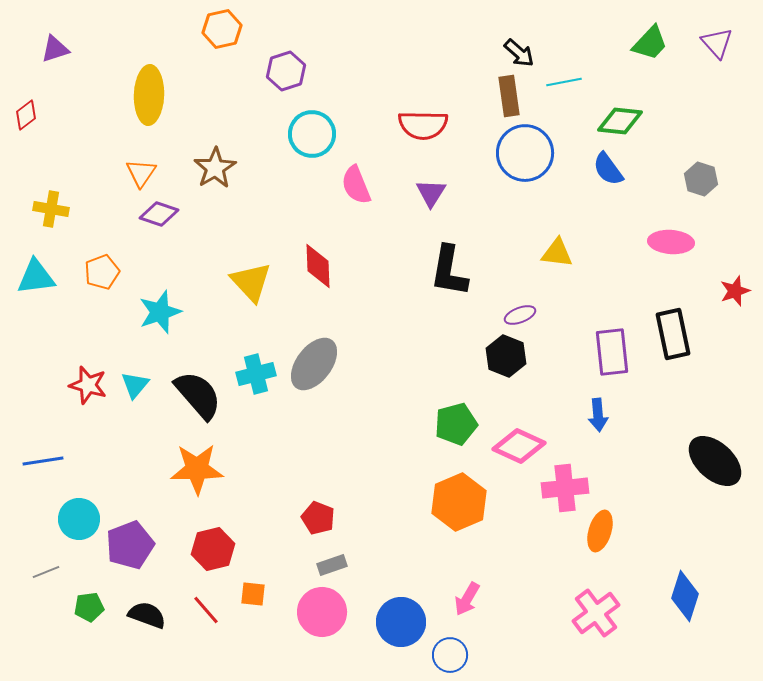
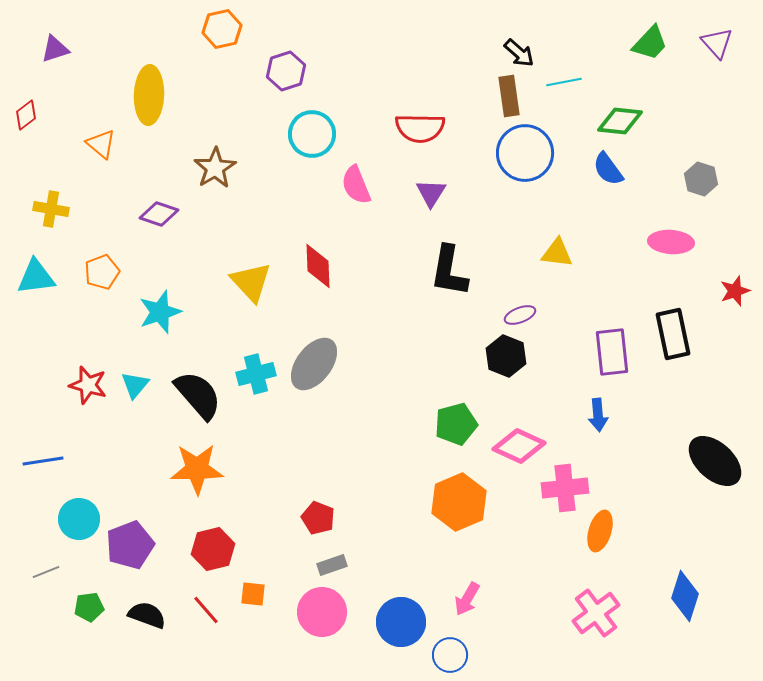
red semicircle at (423, 125): moved 3 px left, 3 px down
orange triangle at (141, 173): moved 40 px left, 29 px up; rotated 24 degrees counterclockwise
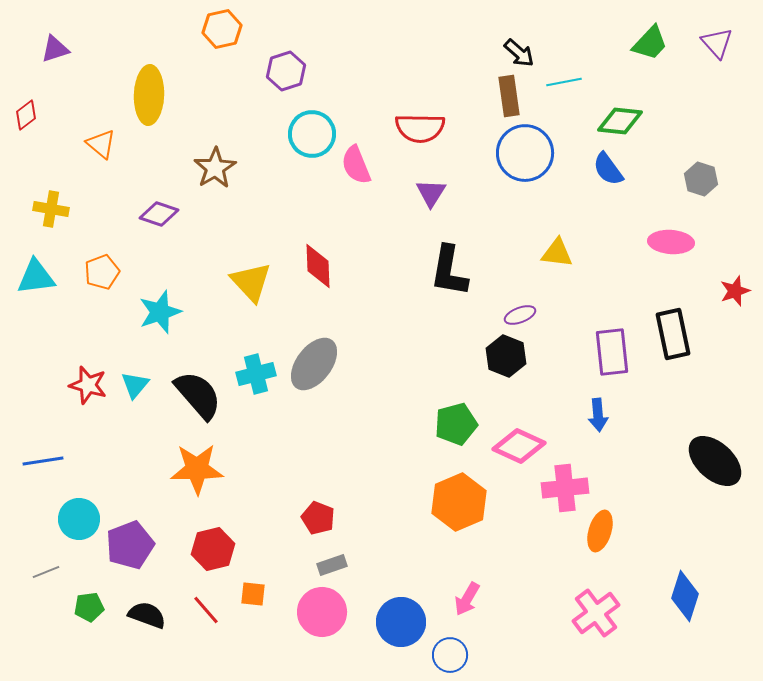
pink semicircle at (356, 185): moved 20 px up
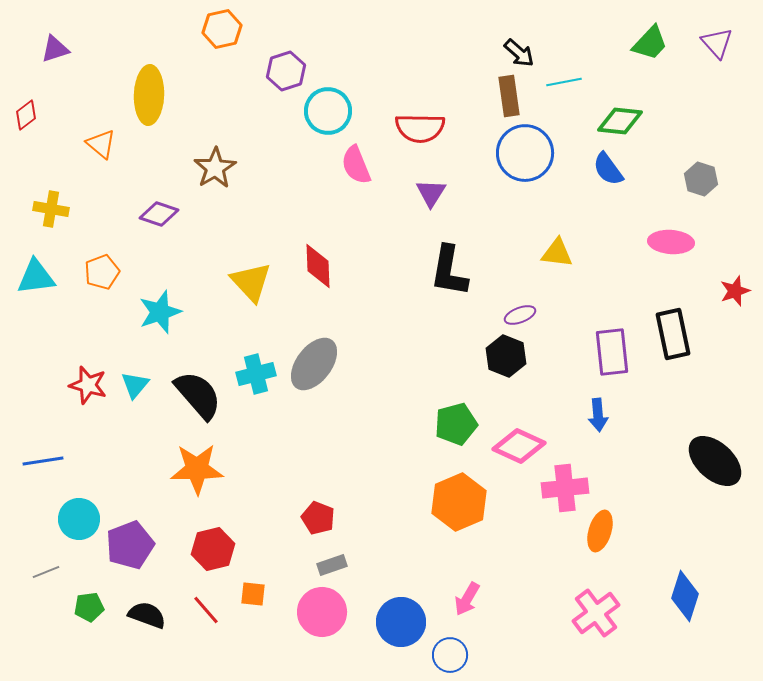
cyan circle at (312, 134): moved 16 px right, 23 px up
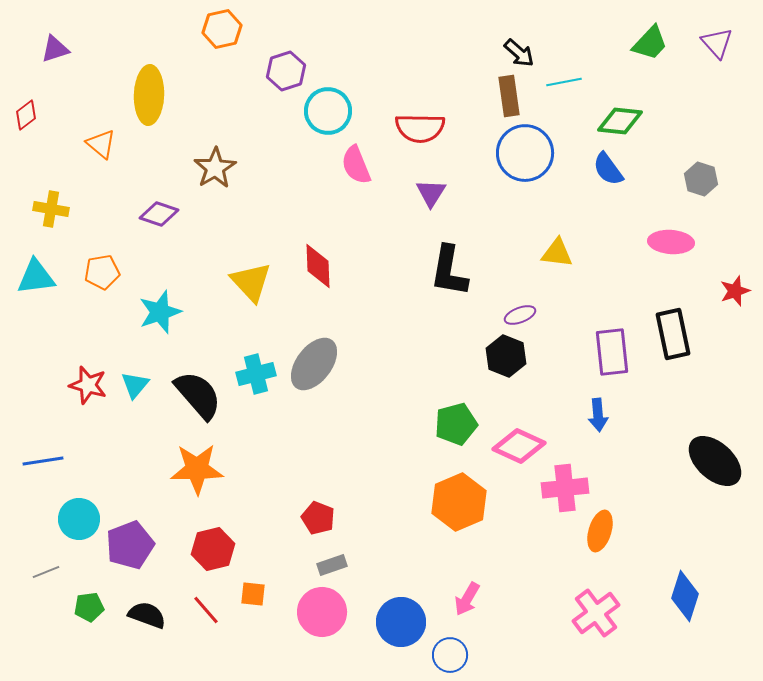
orange pentagon at (102, 272): rotated 12 degrees clockwise
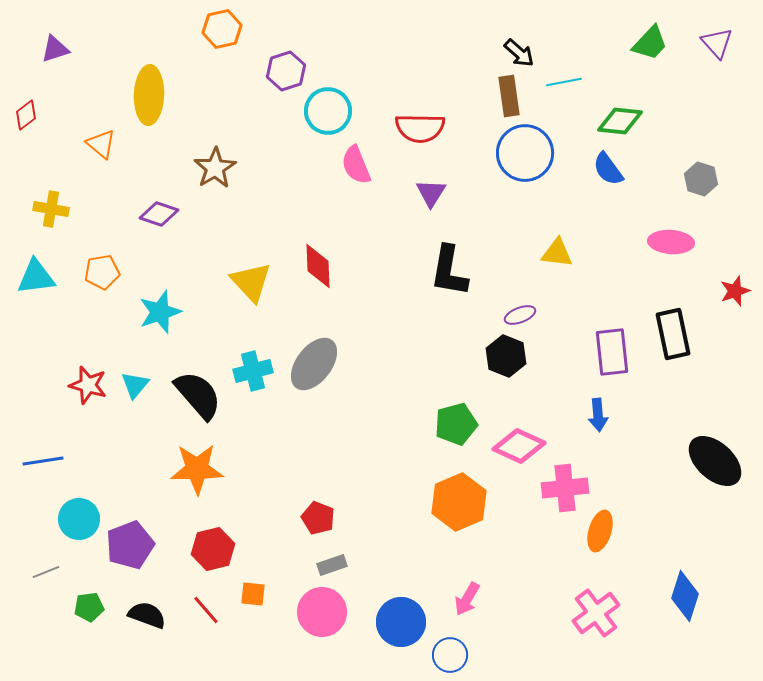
cyan cross at (256, 374): moved 3 px left, 3 px up
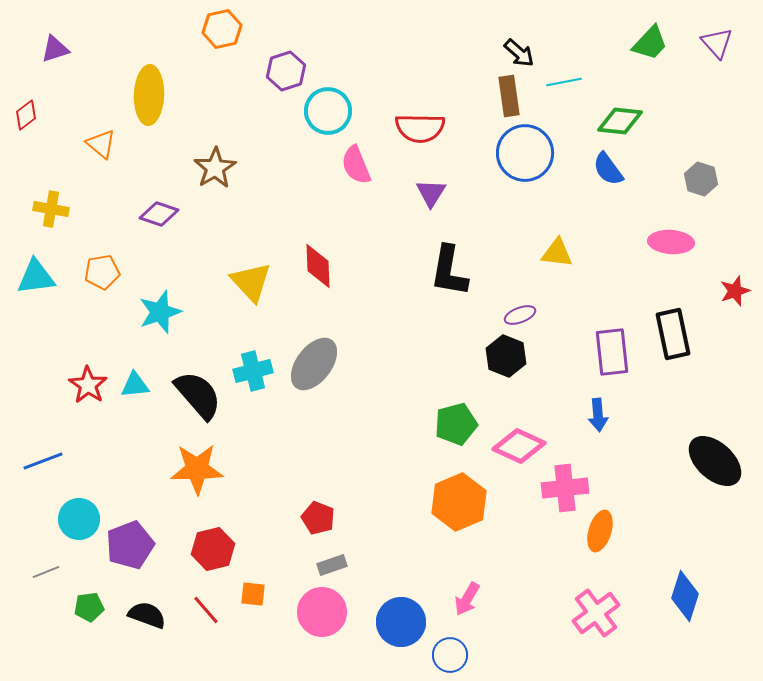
red star at (88, 385): rotated 18 degrees clockwise
cyan triangle at (135, 385): rotated 44 degrees clockwise
blue line at (43, 461): rotated 12 degrees counterclockwise
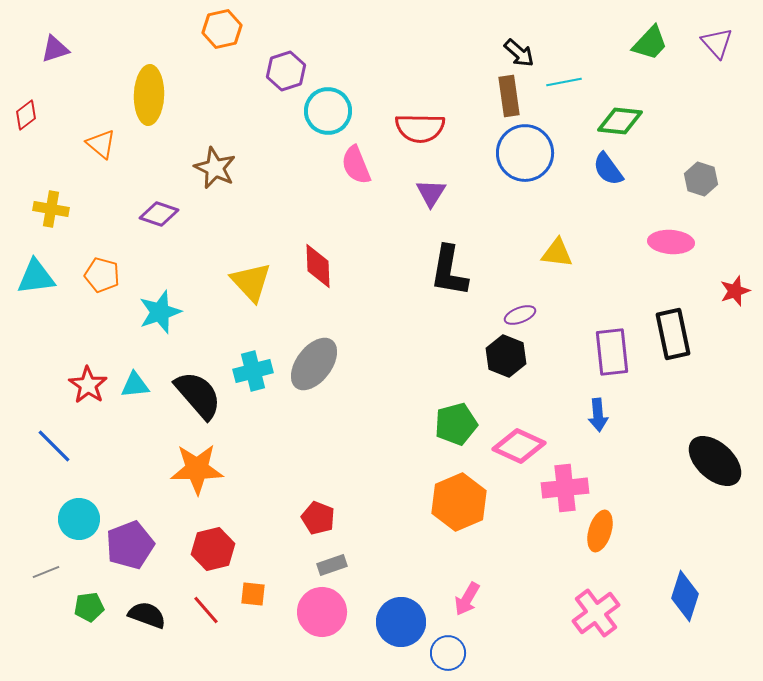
brown star at (215, 168): rotated 15 degrees counterclockwise
orange pentagon at (102, 272): moved 3 px down; rotated 24 degrees clockwise
blue line at (43, 461): moved 11 px right, 15 px up; rotated 66 degrees clockwise
blue circle at (450, 655): moved 2 px left, 2 px up
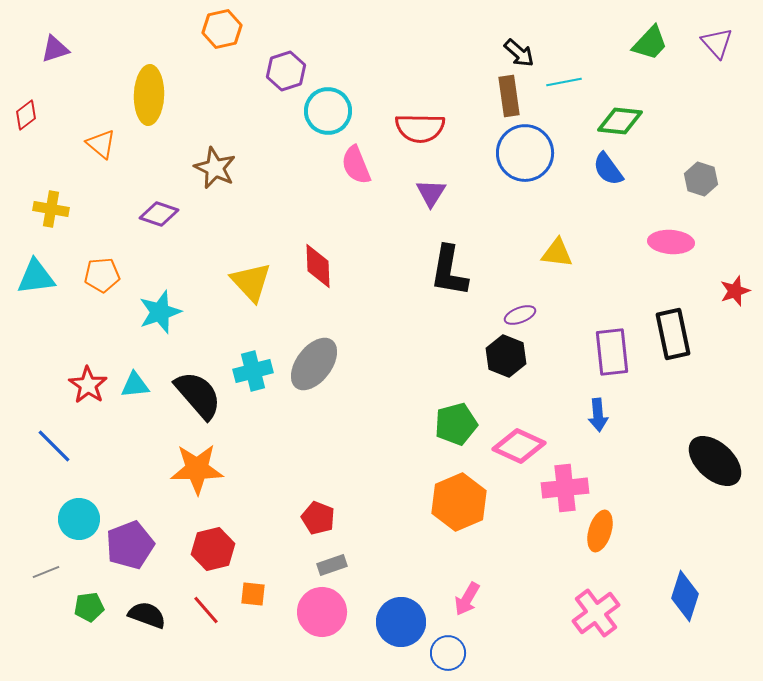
orange pentagon at (102, 275): rotated 20 degrees counterclockwise
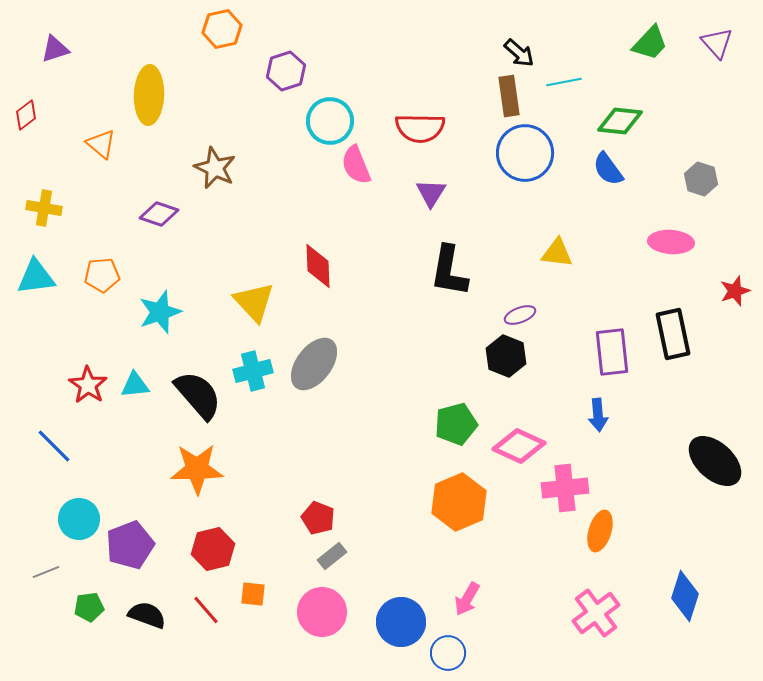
cyan circle at (328, 111): moved 2 px right, 10 px down
yellow cross at (51, 209): moved 7 px left, 1 px up
yellow triangle at (251, 282): moved 3 px right, 20 px down
gray rectangle at (332, 565): moved 9 px up; rotated 20 degrees counterclockwise
